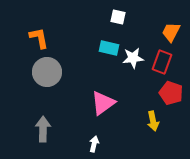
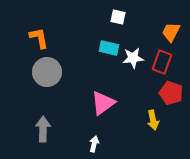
yellow arrow: moved 1 px up
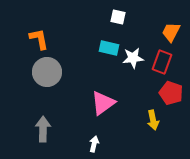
orange L-shape: moved 1 px down
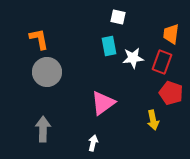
orange trapezoid: moved 2 px down; rotated 20 degrees counterclockwise
cyan rectangle: moved 2 px up; rotated 66 degrees clockwise
white arrow: moved 1 px left, 1 px up
